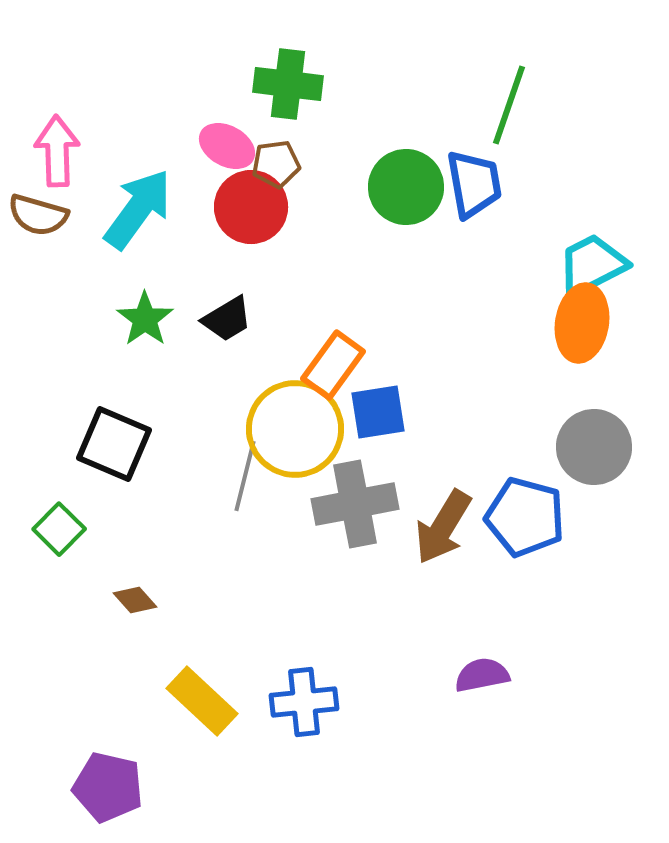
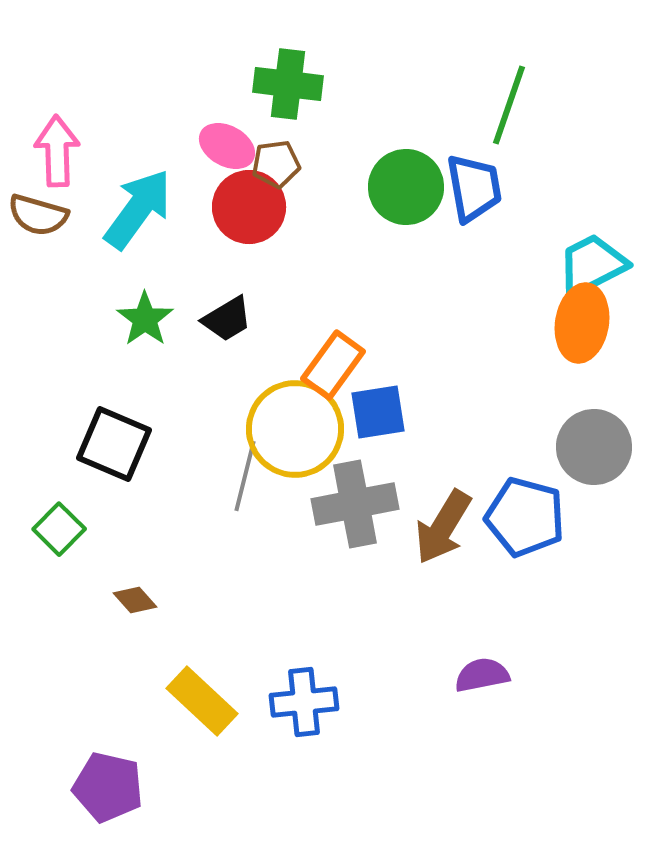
blue trapezoid: moved 4 px down
red circle: moved 2 px left
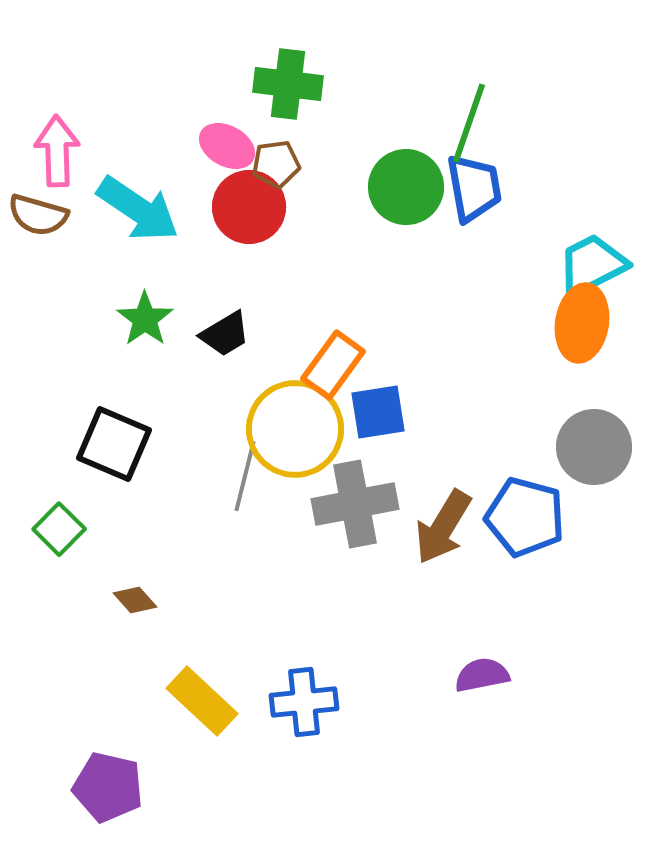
green line: moved 40 px left, 18 px down
cyan arrow: rotated 88 degrees clockwise
black trapezoid: moved 2 px left, 15 px down
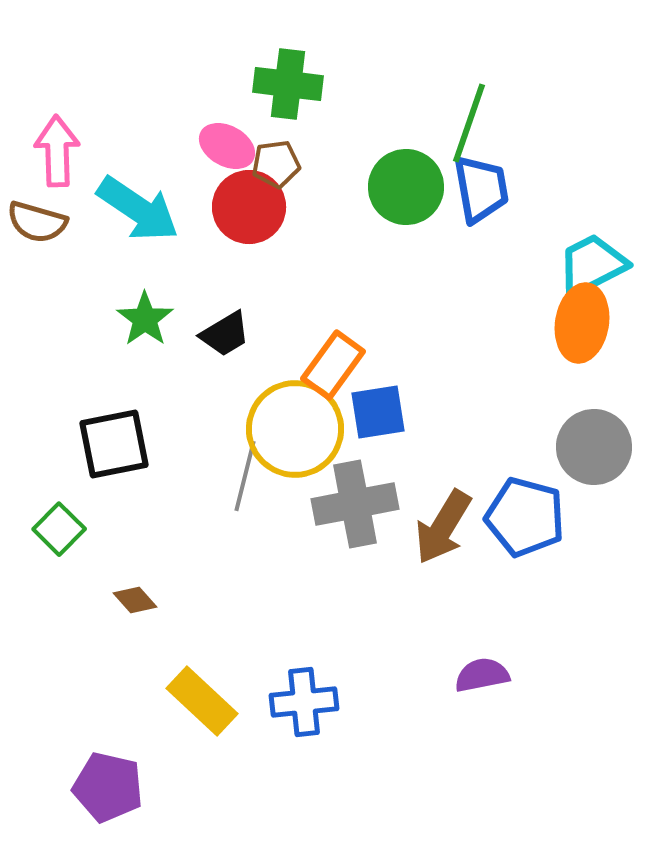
blue trapezoid: moved 7 px right, 1 px down
brown semicircle: moved 1 px left, 7 px down
black square: rotated 34 degrees counterclockwise
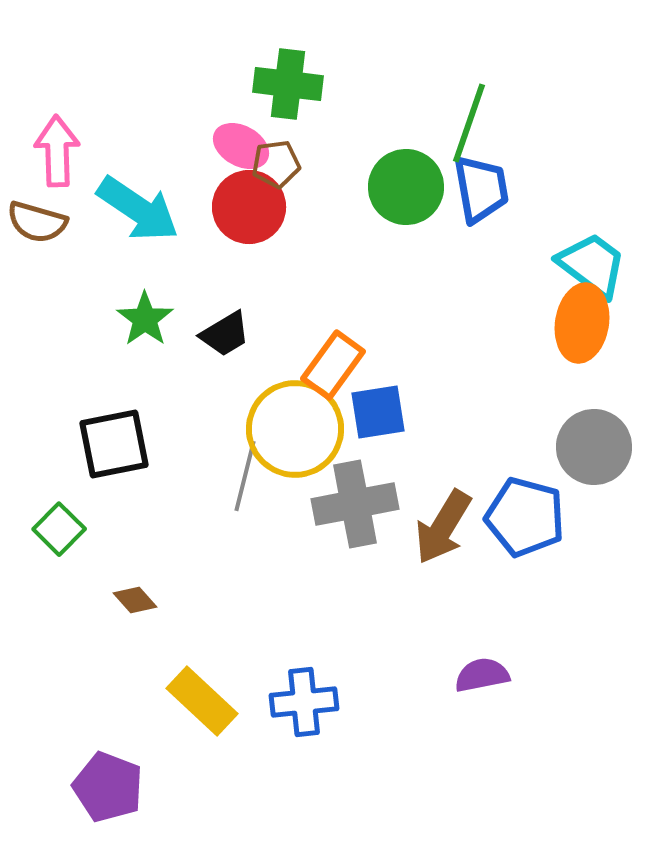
pink ellipse: moved 14 px right
cyan trapezoid: rotated 64 degrees clockwise
purple pentagon: rotated 8 degrees clockwise
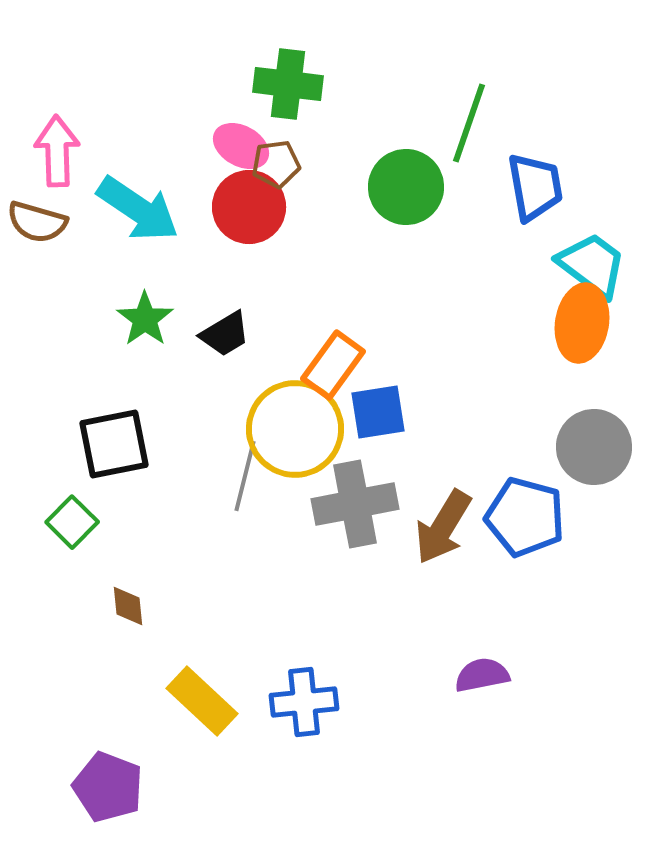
blue trapezoid: moved 54 px right, 2 px up
green square: moved 13 px right, 7 px up
brown diamond: moved 7 px left, 6 px down; rotated 36 degrees clockwise
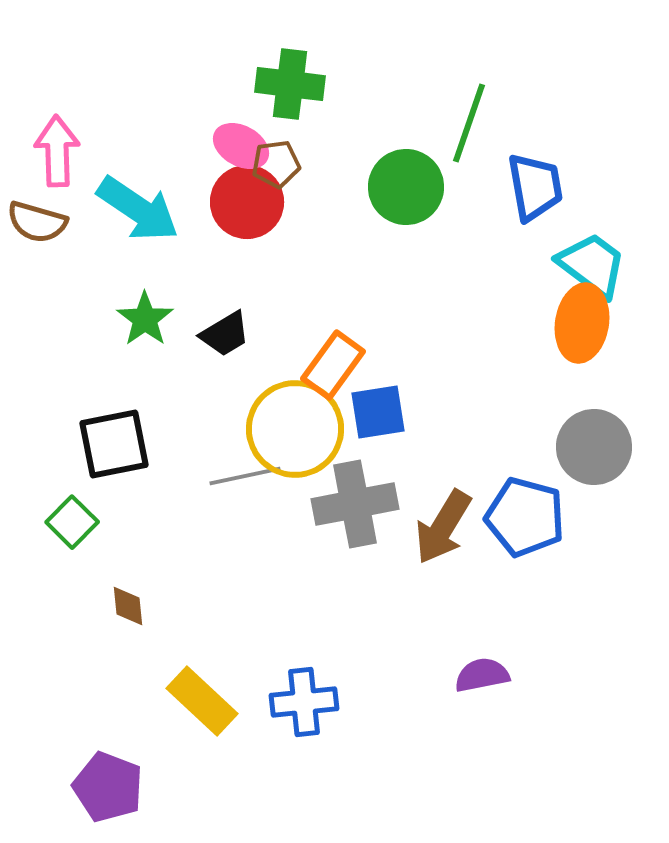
green cross: moved 2 px right
red circle: moved 2 px left, 5 px up
gray line: rotated 64 degrees clockwise
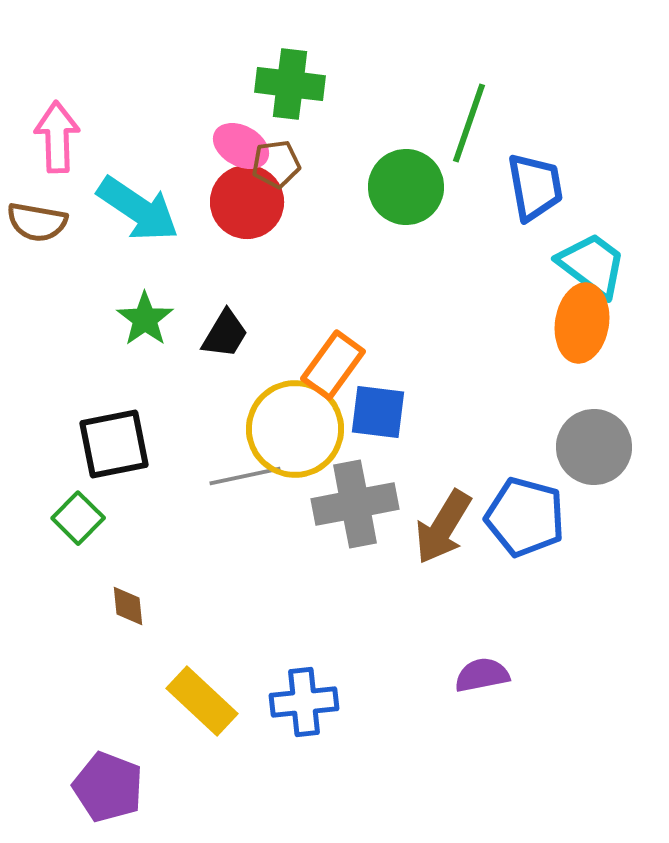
pink arrow: moved 14 px up
brown semicircle: rotated 6 degrees counterclockwise
black trapezoid: rotated 28 degrees counterclockwise
blue square: rotated 16 degrees clockwise
green square: moved 6 px right, 4 px up
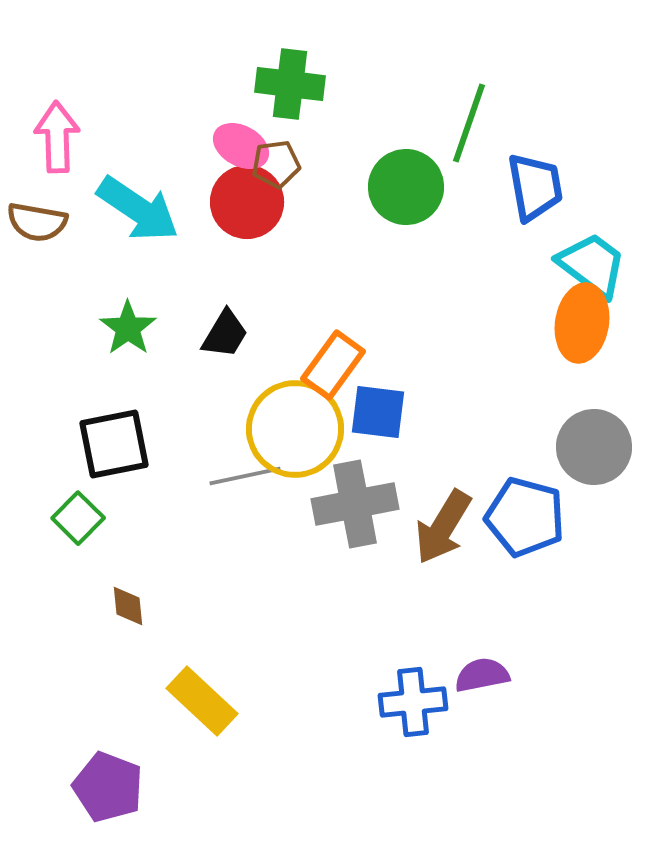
green star: moved 17 px left, 9 px down
blue cross: moved 109 px right
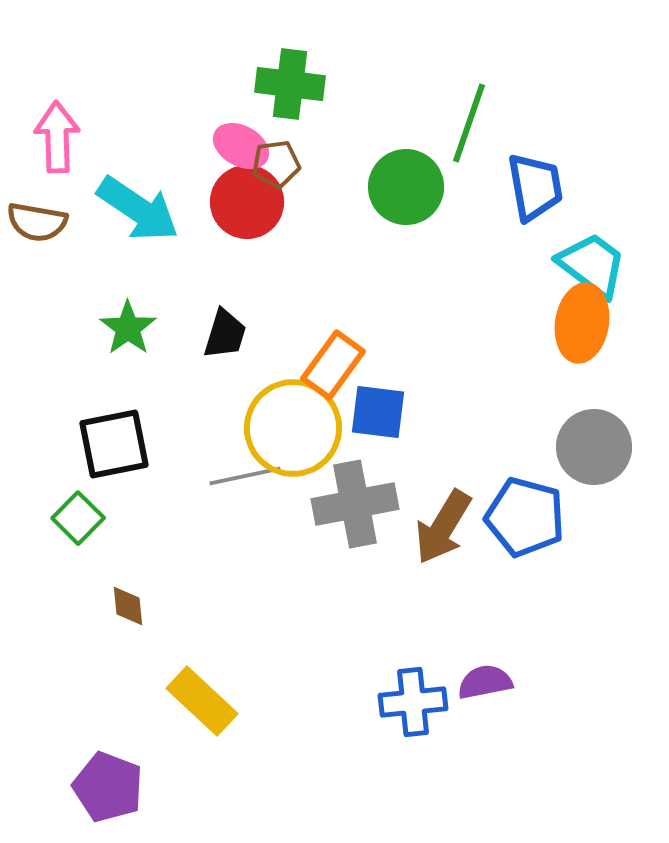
black trapezoid: rotated 14 degrees counterclockwise
yellow circle: moved 2 px left, 1 px up
purple semicircle: moved 3 px right, 7 px down
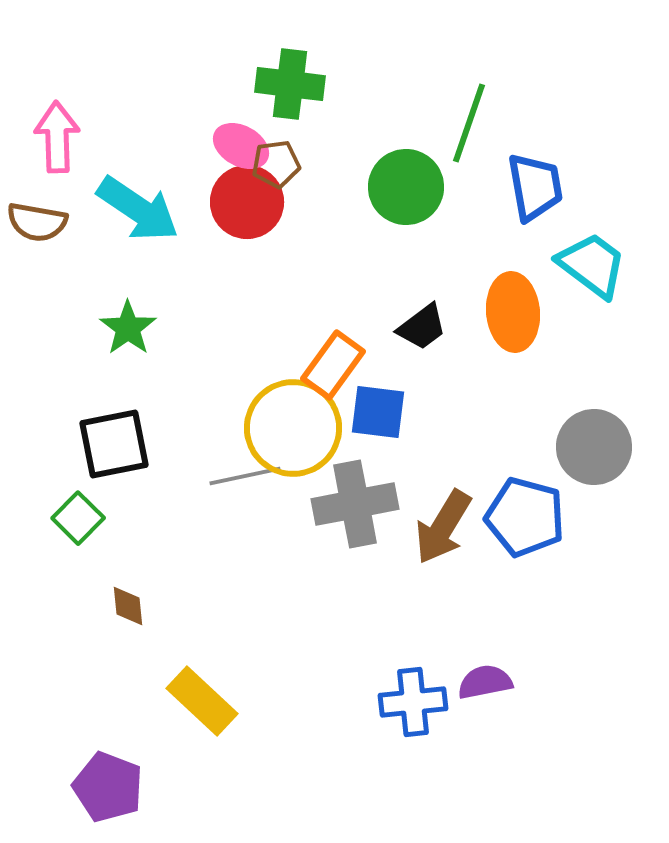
orange ellipse: moved 69 px left, 11 px up; rotated 14 degrees counterclockwise
black trapezoid: moved 197 px right, 7 px up; rotated 36 degrees clockwise
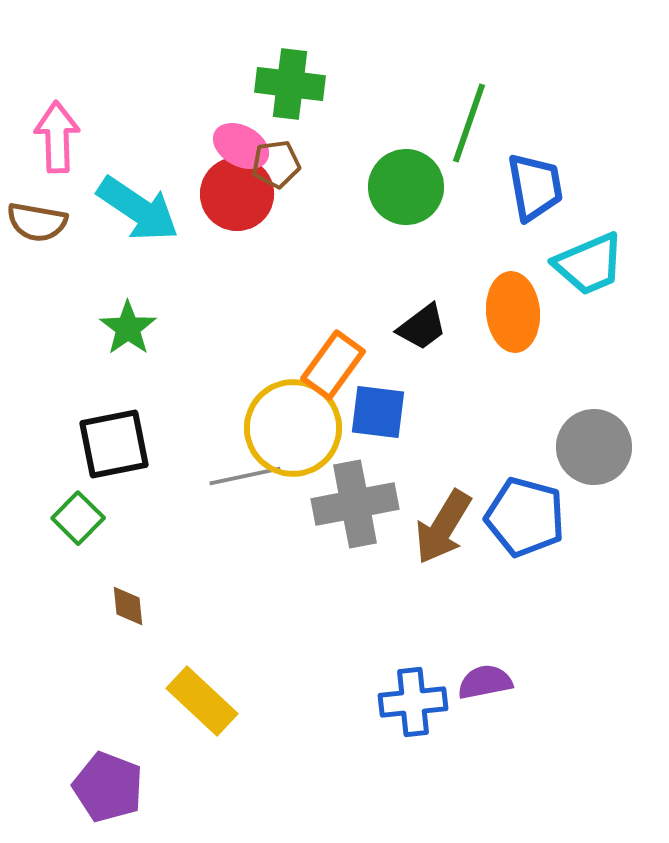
red circle: moved 10 px left, 8 px up
cyan trapezoid: moved 3 px left, 1 px up; rotated 120 degrees clockwise
